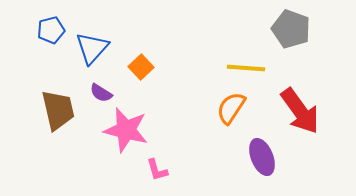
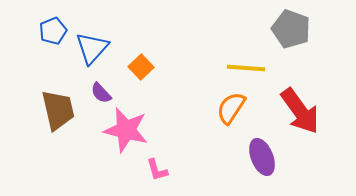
blue pentagon: moved 2 px right, 1 px down; rotated 8 degrees counterclockwise
purple semicircle: rotated 15 degrees clockwise
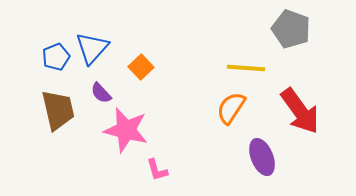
blue pentagon: moved 3 px right, 26 px down
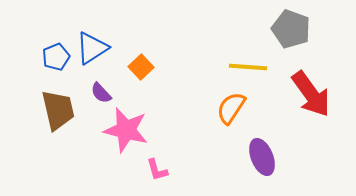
blue triangle: rotated 15 degrees clockwise
yellow line: moved 2 px right, 1 px up
red arrow: moved 11 px right, 17 px up
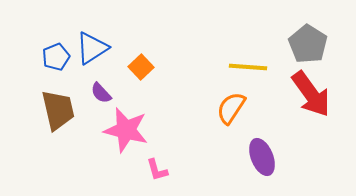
gray pentagon: moved 17 px right, 15 px down; rotated 12 degrees clockwise
